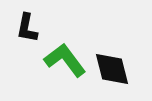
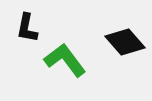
black diamond: moved 13 px right, 27 px up; rotated 27 degrees counterclockwise
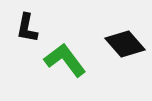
black diamond: moved 2 px down
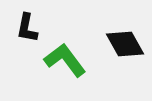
black diamond: rotated 12 degrees clockwise
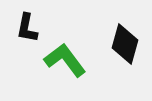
black diamond: rotated 45 degrees clockwise
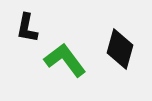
black diamond: moved 5 px left, 5 px down
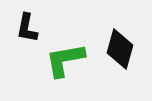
green L-shape: rotated 63 degrees counterclockwise
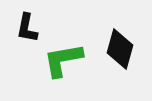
green L-shape: moved 2 px left
